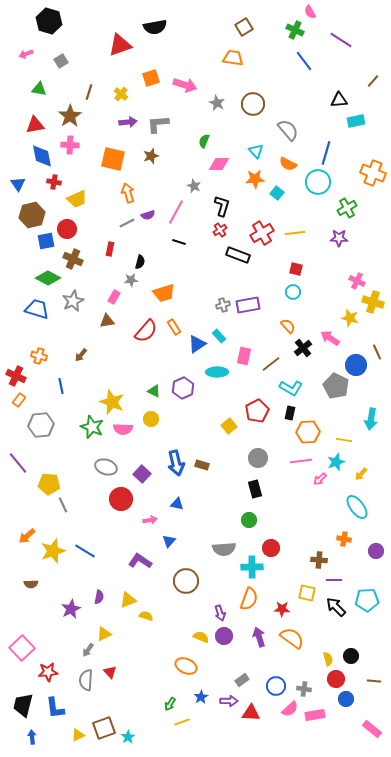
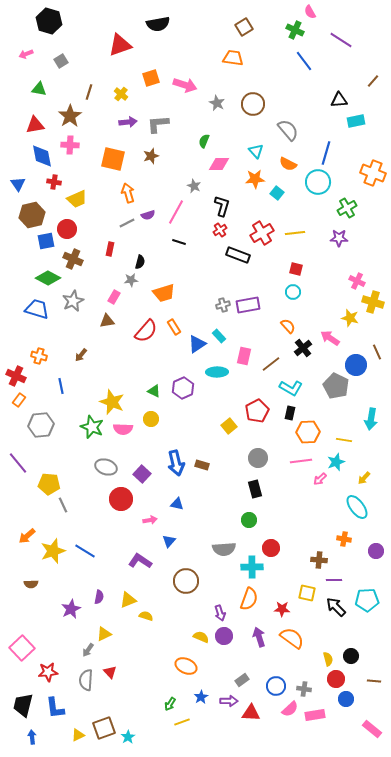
black semicircle at (155, 27): moved 3 px right, 3 px up
yellow arrow at (361, 474): moved 3 px right, 4 px down
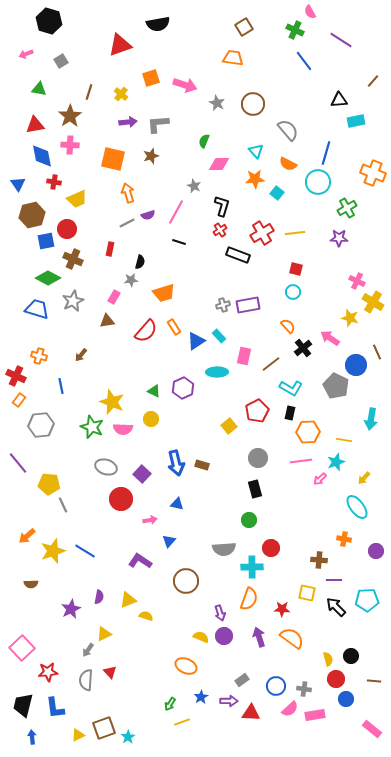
yellow cross at (373, 302): rotated 15 degrees clockwise
blue triangle at (197, 344): moved 1 px left, 3 px up
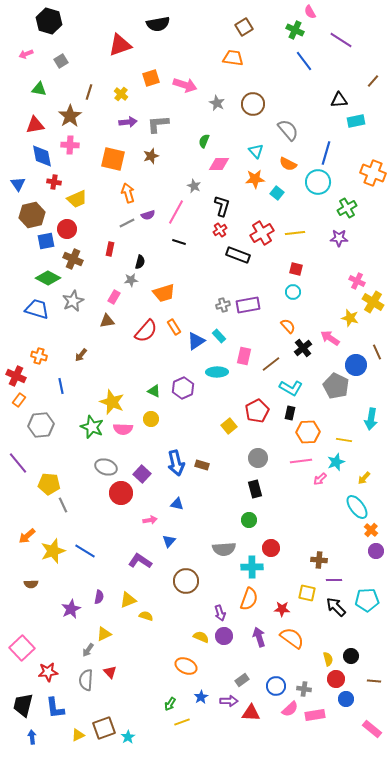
red circle at (121, 499): moved 6 px up
orange cross at (344, 539): moved 27 px right, 9 px up; rotated 32 degrees clockwise
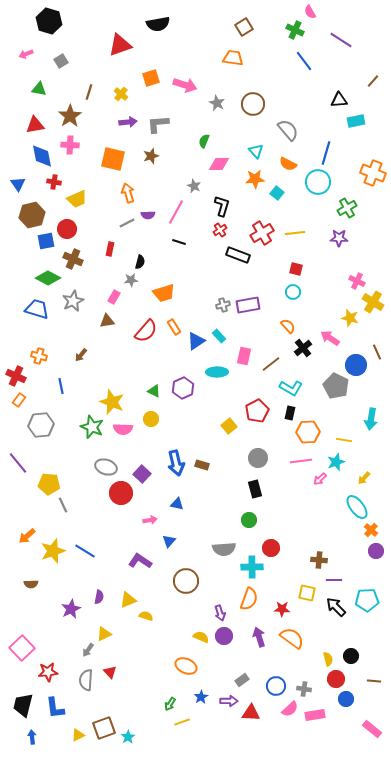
purple semicircle at (148, 215): rotated 16 degrees clockwise
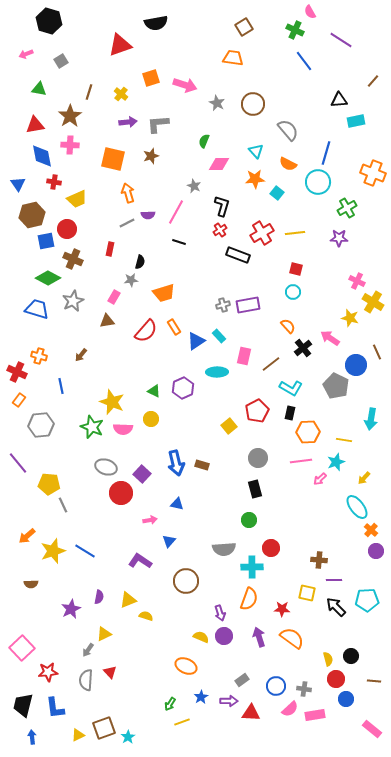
black semicircle at (158, 24): moved 2 px left, 1 px up
red cross at (16, 376): moved 1 px right, 4 px up
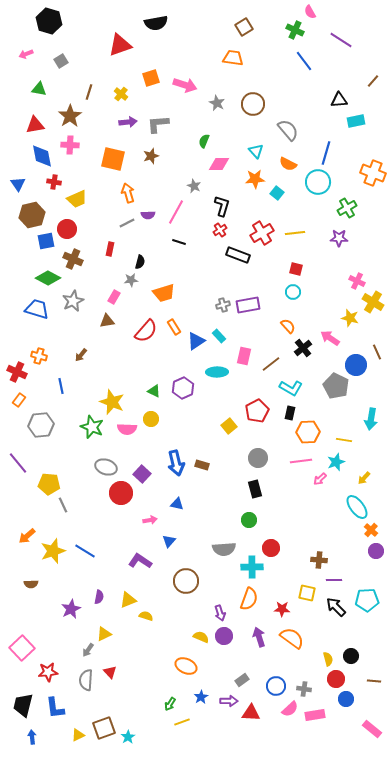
pink semicircle at (123, 429): moved 4 px right
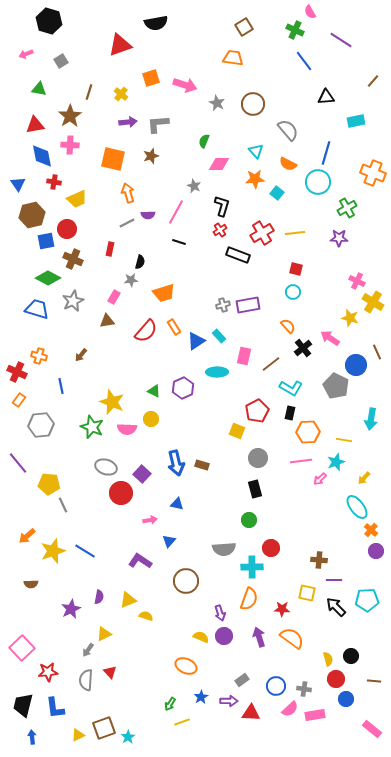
black triangle at (339, 100): moved 13 px left, 3 px up
yellow square at (229, 426): moved 8 px right, 5 px down; rotated 28 degrees counterclockwise
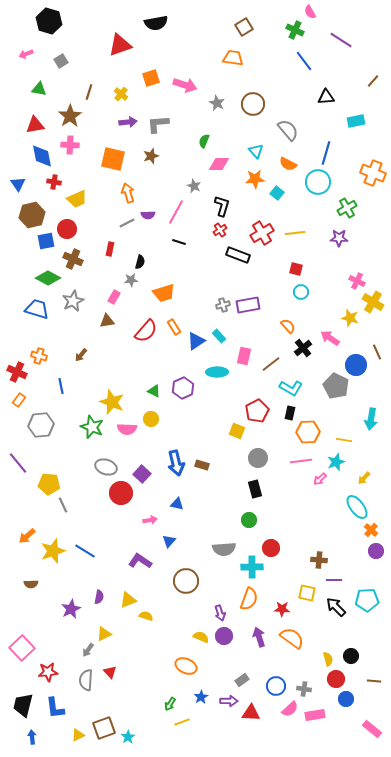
cyan circle at (293, 292): moved 8 px right
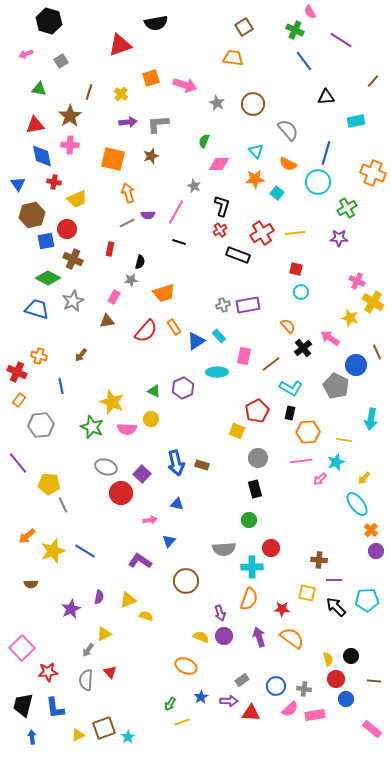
cyan ellipse at (357, 507): moved 3 px up
